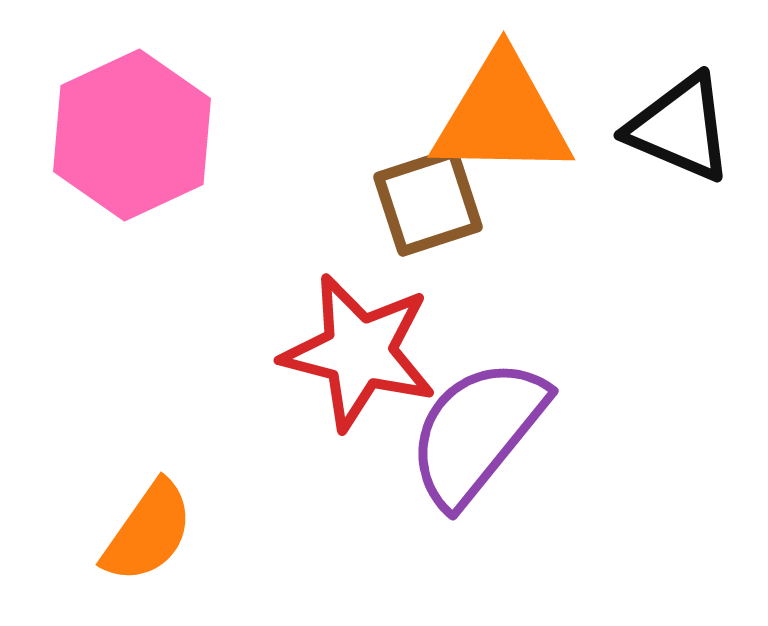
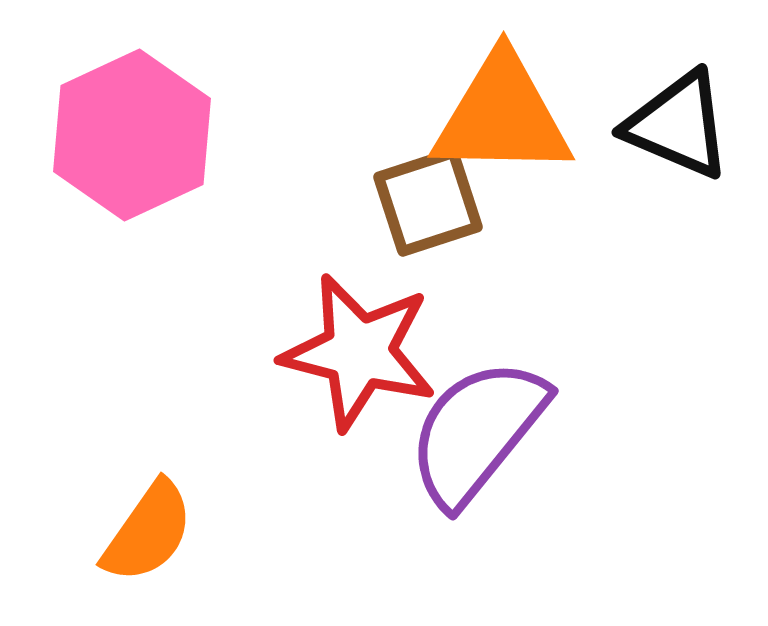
black triangle: moved 2 px left, 3 px up
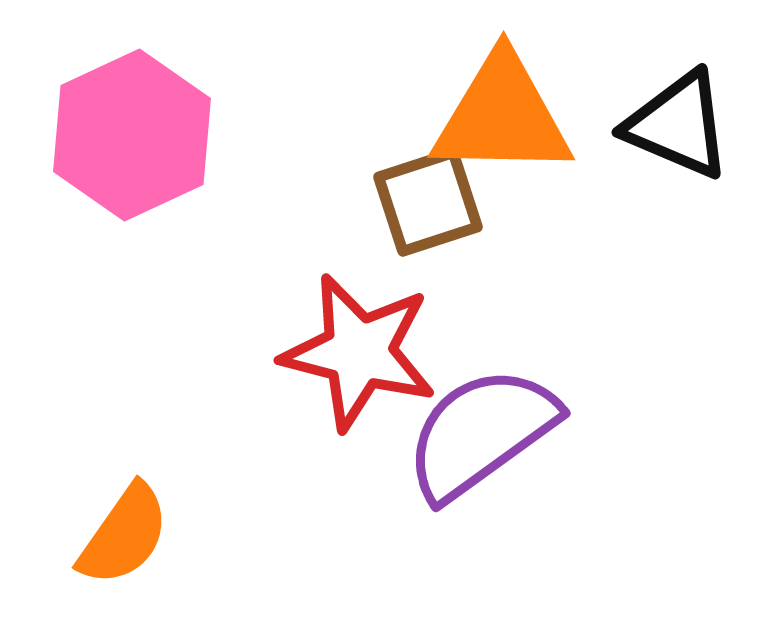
purple semicircle: moved 4 px right, 1 px down; rotated 15 degrees clockwise
orange semicircle: moved 24 px left, 3 px down
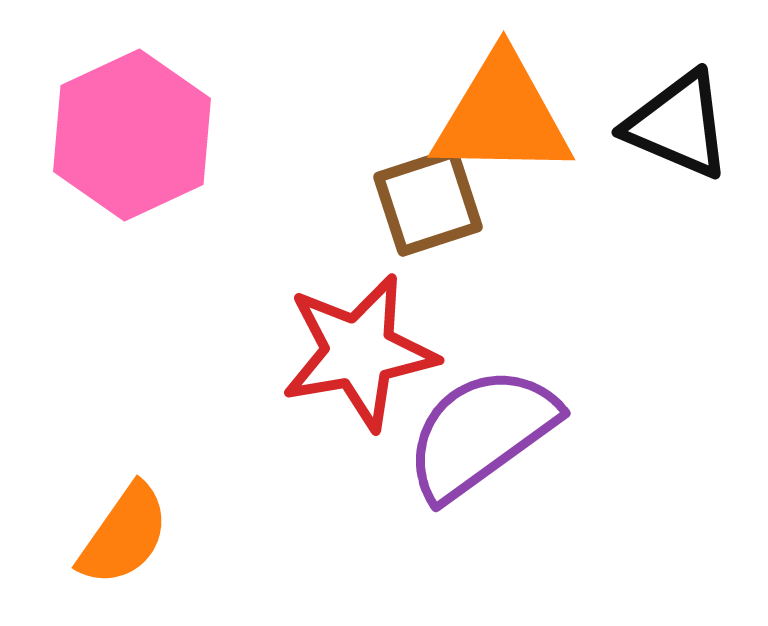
red star: rotated 24 degrees counterclockwise
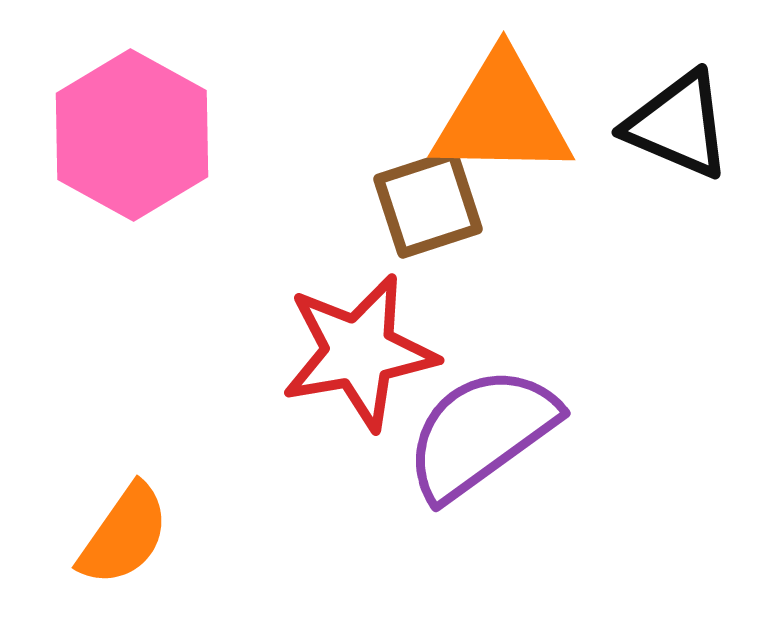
pink hexagon: rotated 6 degrees counterclockwise
brown square: moved 2 px down
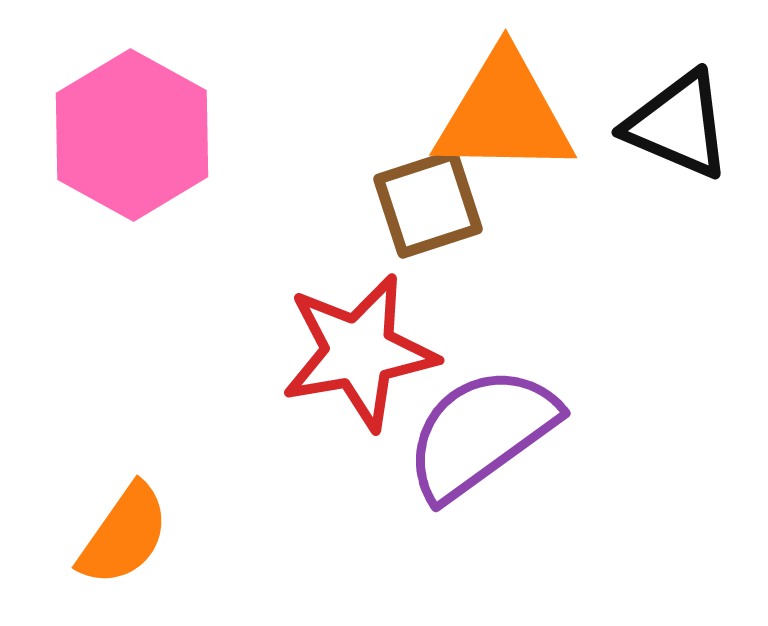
orange triangle: moved 2 px right, 2 px up
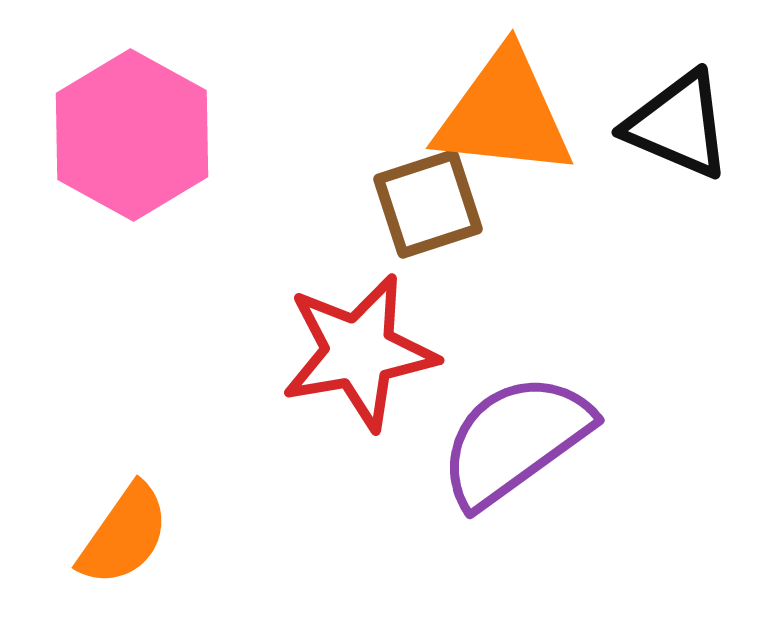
orange triangle: rotated 5 degrees clockwise
purple semicircle: moved 34 px right, 7 px down
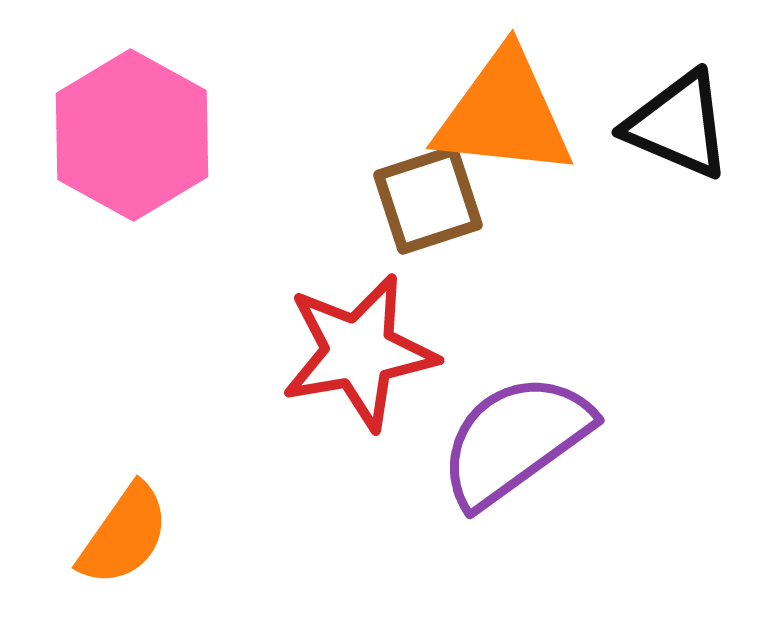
brown square: moved 4 px up
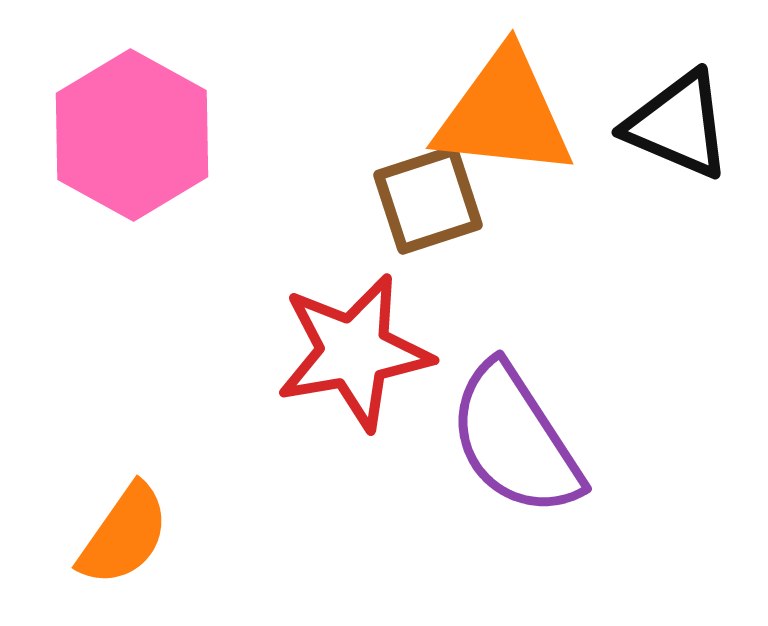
red star: moved 5 px left
purple semicircle: rotated 87 degrees counterclockwise
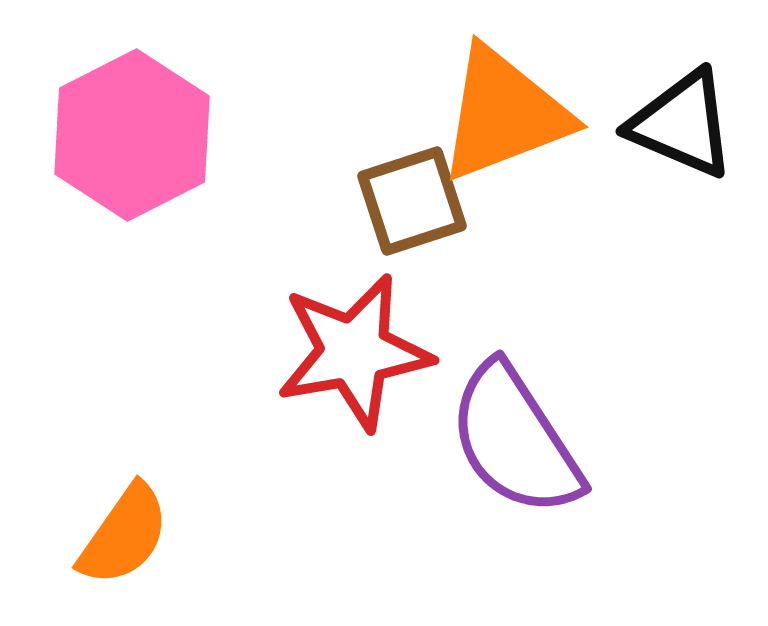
orange triangle: rotated 27 degrees counterclockwise
black triangle: moved 4 px right, 1 px up
pink hexagon: rotated 4 degrees clockwise
brown square: moved 16 px left, 1 px down
